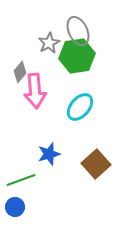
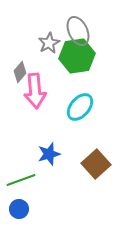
blue circle: moved 4 px right, 2 px down
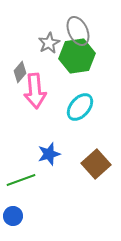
blue circle: moved 6 px left, 7 px down
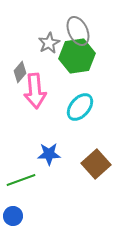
blue star: rotated 15 degrees clockwise
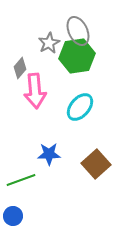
gray diamond: moved 4 px up
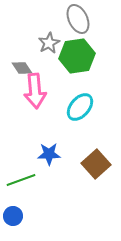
gray ellipse: moved 12 px up
gray diamond: moved 2 px right; rotated 75 degrees counterclockwise
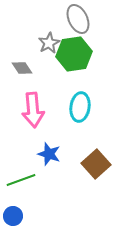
green hexagon: moved 3 px left, 2 px up
pink arrow: moved 2 px left, 19 px down
cyan ellipse: rotated 32 degrees counterclockwise
blue star: rotated 20 degrees clockwise
